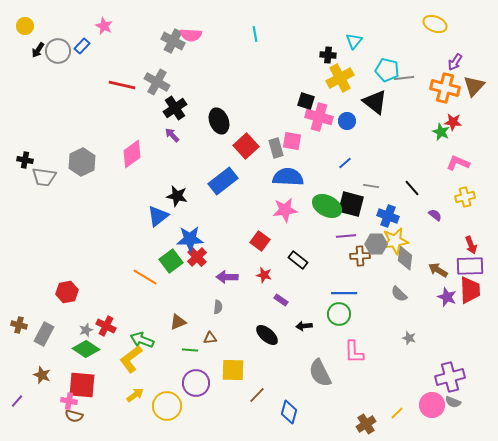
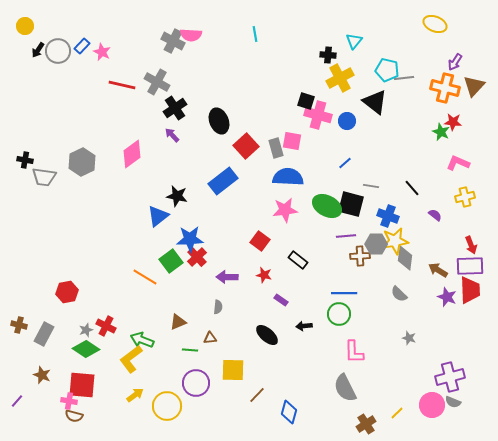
pink star at (104, 26): moved 2 px left, 26 px down
pink cross at (319, 117): moved 1 px left, 2 px up
gray semicircle at (320, 373): moved 25 px right, 15 px down
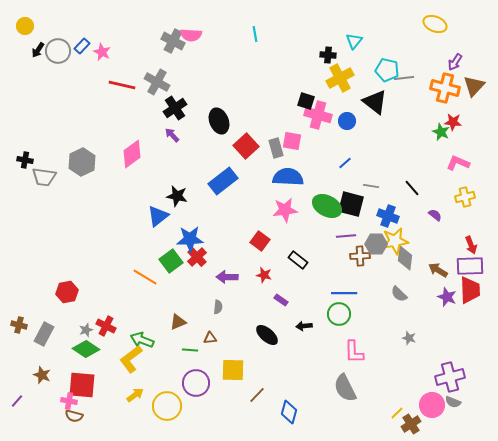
brown cross at (366, 424): moved 45 px right
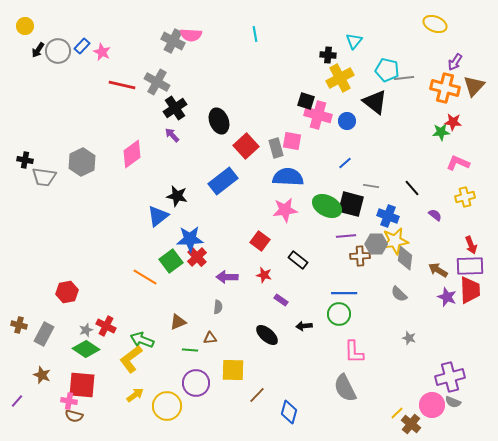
green star at (441, 132): rotated 30 degrees counterclockwise
brown cross at (411, 424): rotated 18 degrees counterclockwise
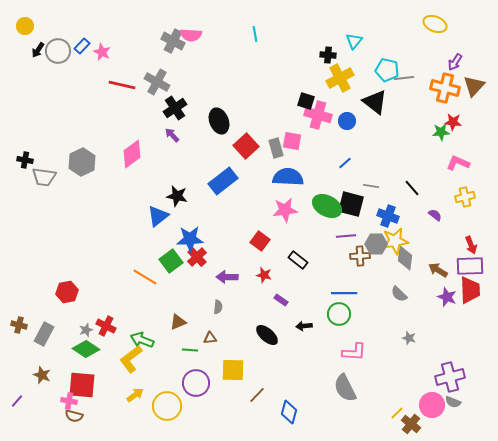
pink L-shape at (354, 352): rotated 85 degrees counterclockwise
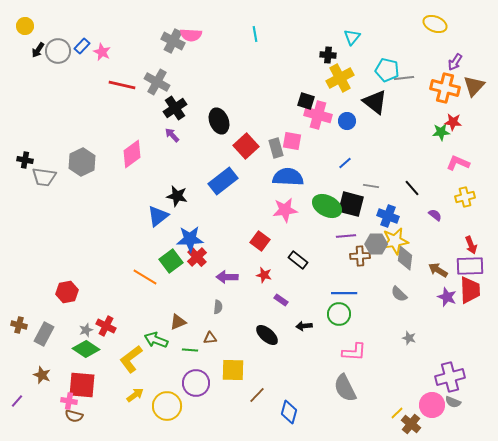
cyan triangle at (354, 41): moved 2 px left, 4 px up
green arrow at (142, 340): moved 14 px right
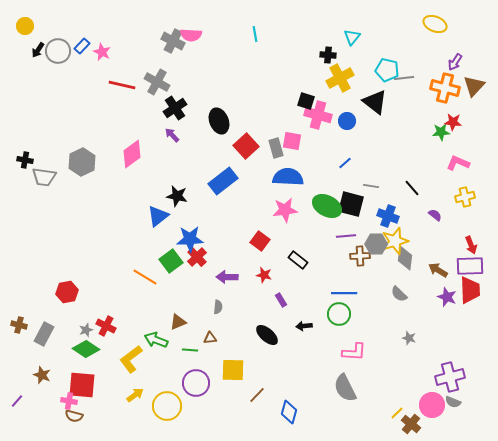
yellow star at (395, 241): rotated 8 degrees counterclockwise
purple rectangle at (281, 300): rotated 24 degrees clockwise
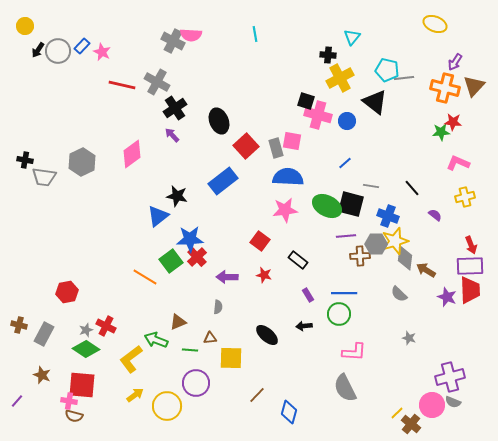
brown arrow at (438, 270): moved 12 px left
purple rectangle at (281, 300): moved 27 px right, 5 px up
yellow square at (233, 370): moved 2 px left, 12 px up
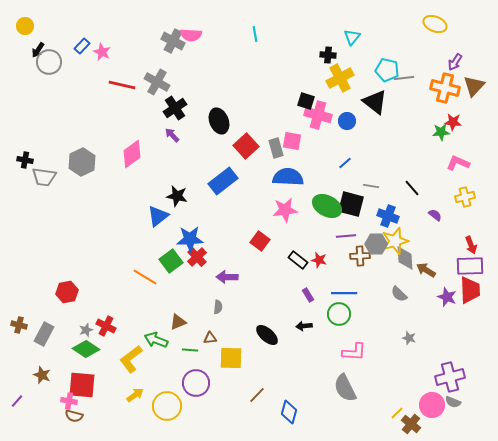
gray circle at (58, 51): moved 9 px left, 11 px down
gray diamond at (405, 258): rotated 10 degrees counterclockwise
red star at (264, 275): moved 55 px right, 15 px up
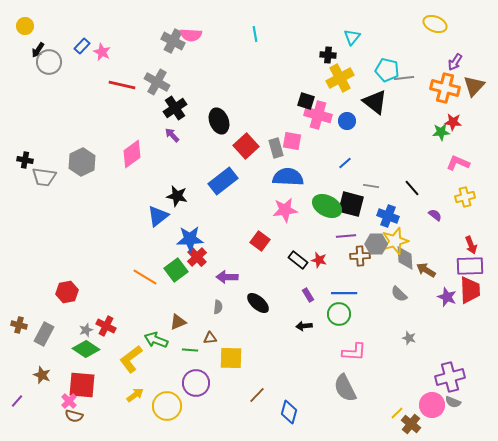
green square at (171, 261): moved 5 px right, 9 px down
black ellipse at (267, 335): moved 9 px left, 32 px up
pink cross at (69, 401): rotated 35 degrees clockwise
